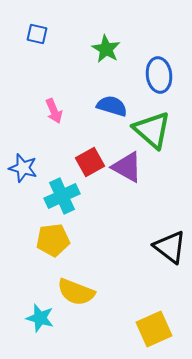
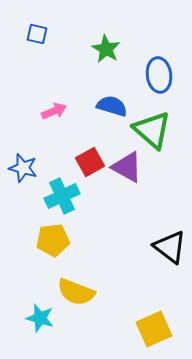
pink arrow: rotated 90 degrees counterclockwise
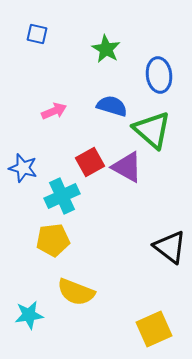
cyan star: moved 11 px left, 3 px up; rotated 24 degrees counterclockwise
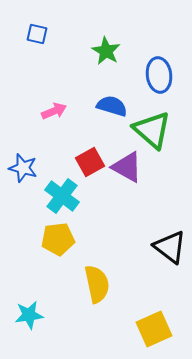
green star: moved 2 px down
cyan cross: rotated 28 degrees counterclockwise
yellow pentagon: moved 5 px right, 1 px up
yellow semicircle: moved 21 px right, 8 px up; rotated 123 degrees counterclockwise
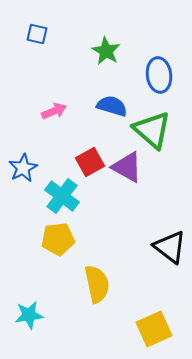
blue star: rotated 28 degrees clockwise
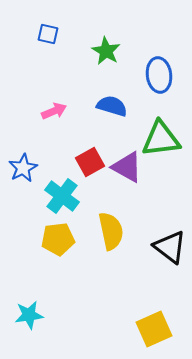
blue square: moved 11 px right
green triangle: moved 9 px right, 9 px down; rotated 48 degrees counterclockwise
yellow semicircle: moved 14 px right, 53 px up
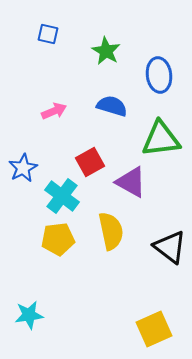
purple triangle: moved 4 px right, 15 px down
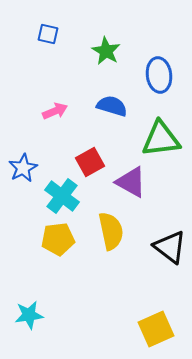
pink arrow: moved 1 px right
yellow square: moved 2 px right
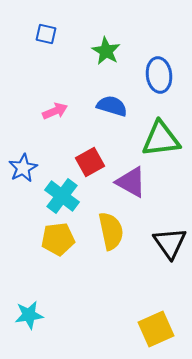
blue square: moved 2 px left
black triangle: moved 4 px up; rotated 18 degrees clockwise
